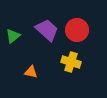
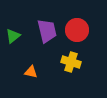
purple trapezoid: moved 1 px down; rotated 35 degrees clockwise
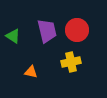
green triangle: rotated 49 degrees counterclockwise
yellow cross: rotated 30 degrees counterclockwise
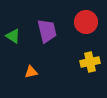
red circle: moved 9 px right, 8 px up
yellow cross: moved 19 px right
orange triangle: rotated 24 degrees counterclockwise
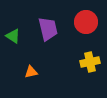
purple trapezoid: moved 1 px right, 2 px up
